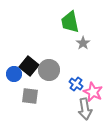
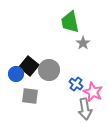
blue circle: moved 2 px right
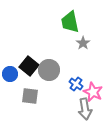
blue circle: moved 6 px left
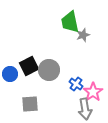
gray star: moved 8 px up; rotated 16 degrees clockwise
black square: rotated 24 degrees clockwise
pink star: rotated 12 degrees clockwise
gray square: moved 8 px down; rotated 12 degrees counterclockwise
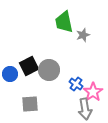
green trapezoid: moved 6 px left
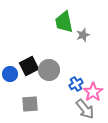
blue cross: rotated 24 degrees clockwise
gray arrow: rotated 30 degrees counterclockwise
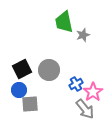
black square: moved 7 px left, 3 px down
blue circle: moved 9 px right, 16 px down
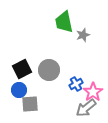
gray arrow: moved 1 px right, 1 px up; rotated 90 degrees clockwise
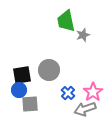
green trapezoid: moved 2 px right, 1 px up
black square: moved 6 px down; rotated 18 degrees clockwise
blue cross: moved 8 px left, 9 px down; rotated 16 degrees counterclockwise
gray arrow: moved 1 px left, 1 px down; rotated 20 degrees clockwise
